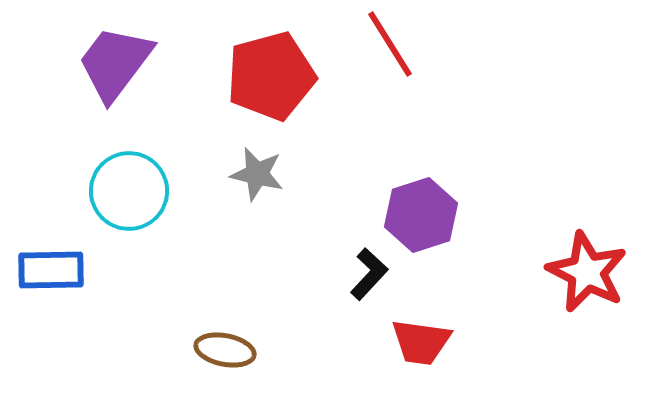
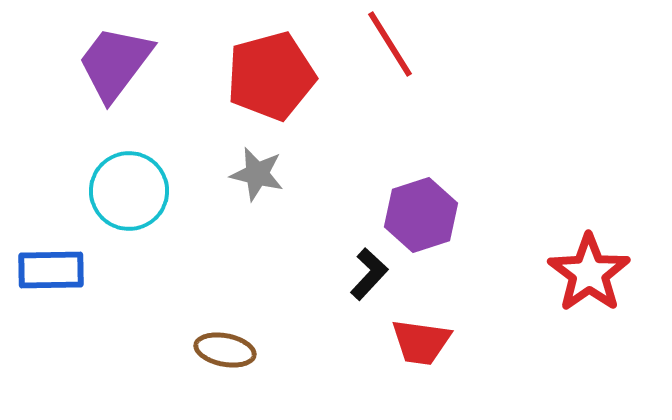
red star: moved 2 px right, 1 px down; rotated 10 degrees clockwise
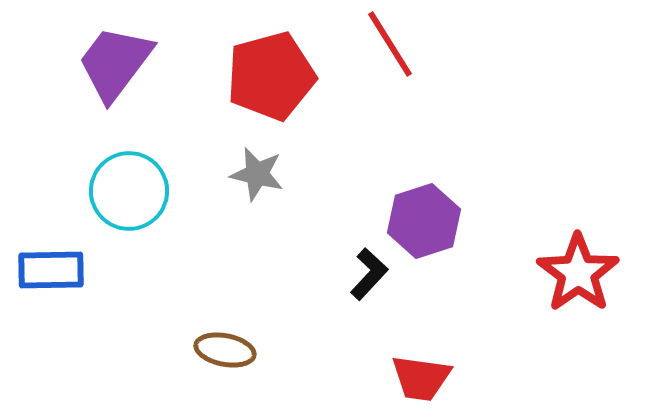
purple hexagon: moved 3 px right, 6 px down
red star: moved 11 px left
red trapezoid: moved 36 px down
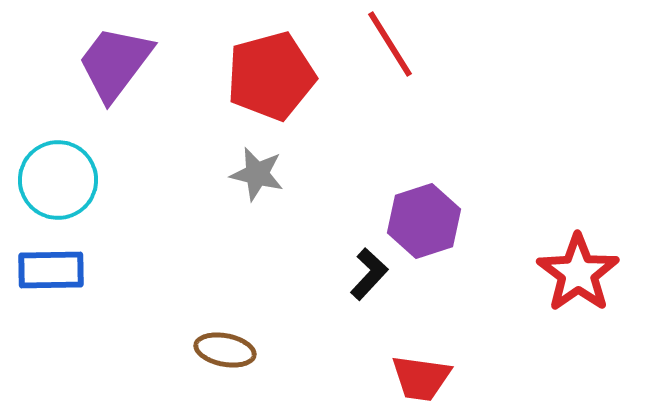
cyan circle: moved 71 px left, 11 px up
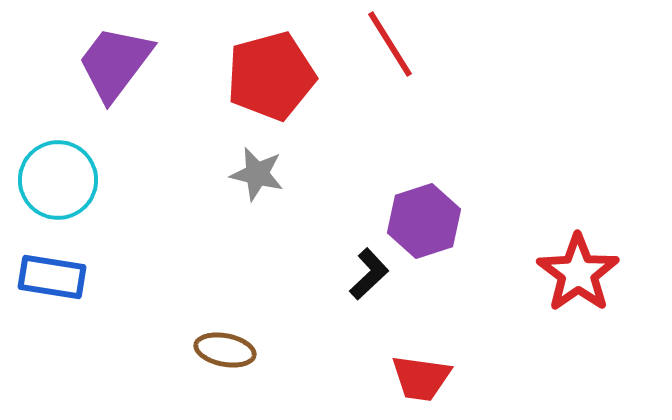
blue rectangle: moved 1 px right, 7 px down; rotated 10 degrees clockwise
black L-shape: rotated 4 degrees clockwise
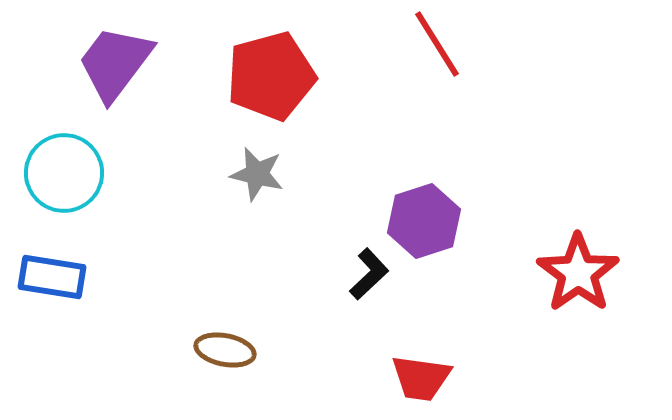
red line: moved 47 px right
cyan circle: moved 6 px right, 7 px up
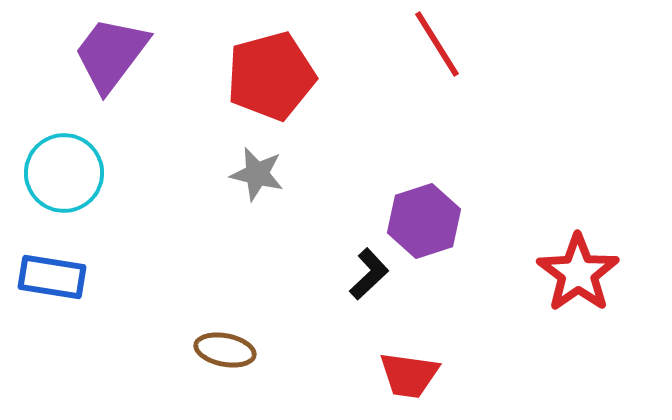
purple trapezoid: moved 4 px left, 9 px up
red trapezoid: moved 12 px left, 3 px up
